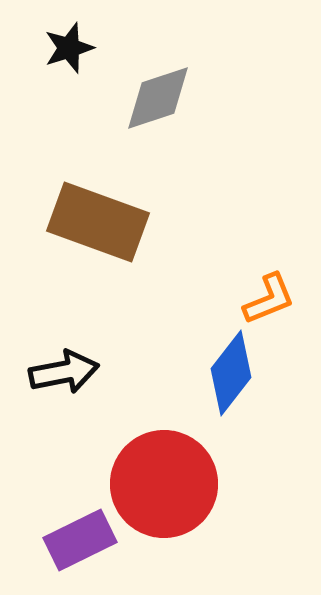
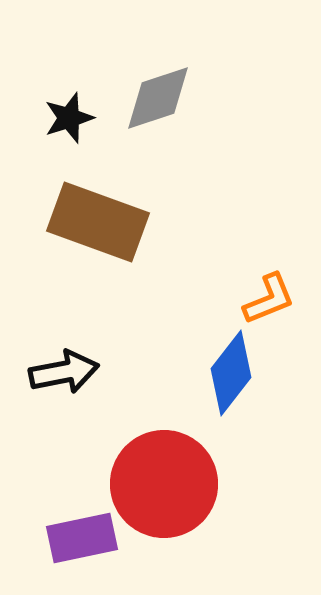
black star: moved 70 px down
purple rectangle: moved 2 px right, 2 px up; rotated 14 degrees clockwise
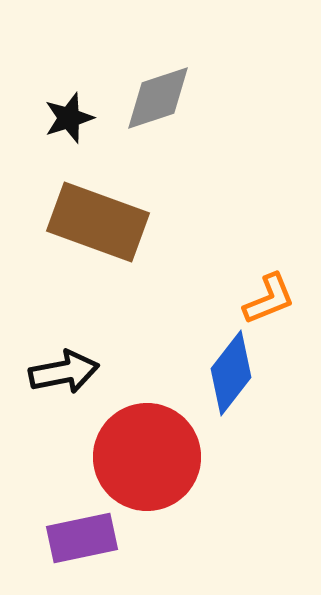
red circle: moved 17 px left, 27 px up
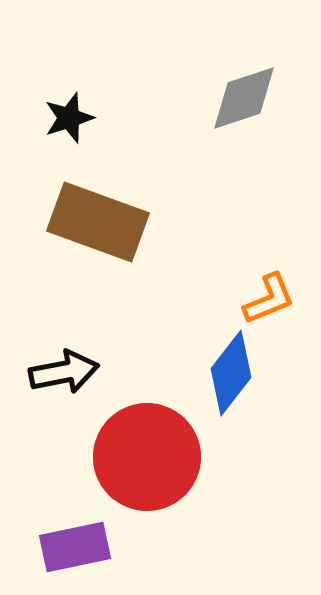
gray diamond: moved 86 px right
purple rectangle: moved 7 px left, 9 px down
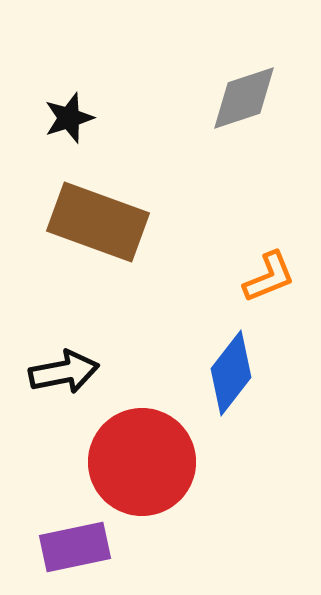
orange L-shape: moved 22 px up
red circle: moved 5 px left, 5 px down
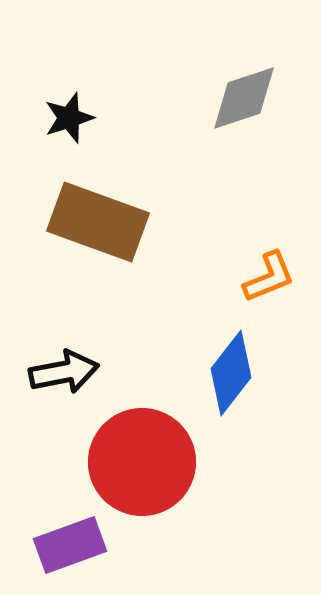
purple rectangle: moved 5 px left, 2 px up; rotated 8 degrees counterclockwise
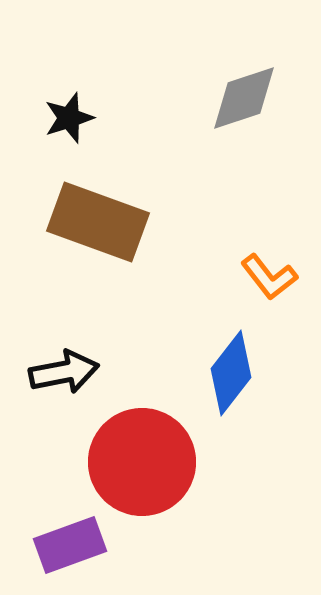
orange L-shape: rotated 74 degrees clockwise
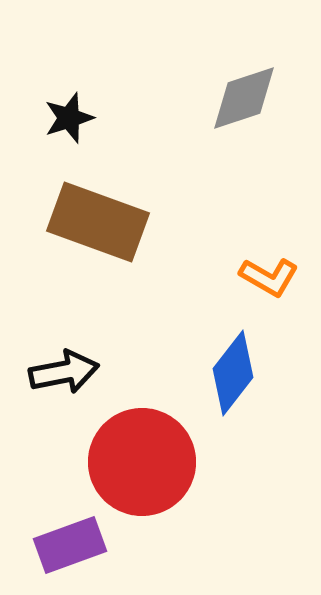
orange L-shape: rotated 22 degrees counterclockwise
blue diamond: moved 2 px right
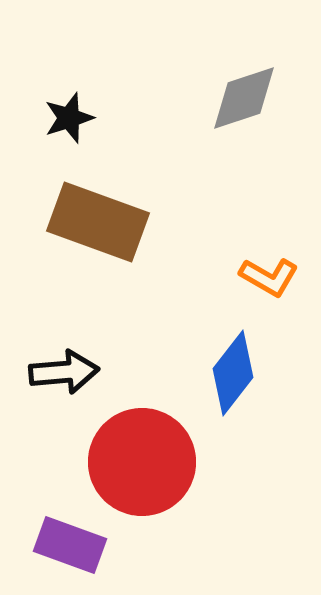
black arrow: rotated 6 degrees clockwise
purple rectangle: rotated 40 degrees clockwise
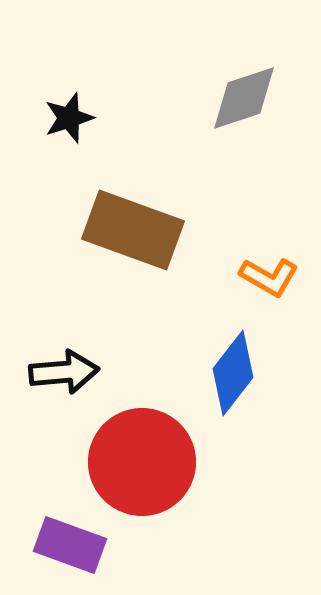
brown rectangle: moved 35 px right, 8 px down
